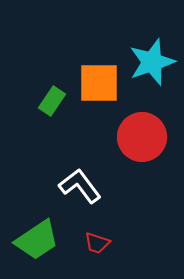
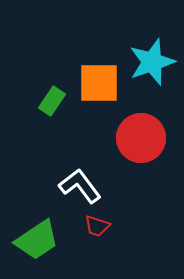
red circle: moved 1 px left, 1 px down
red trapezoid: moved 17 px up
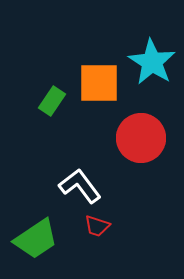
cyan star: rotated 21 degrees counterclockwise
green trapezoid: moved 1 px left, 1 px up
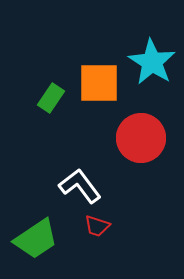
green rectangle: moved 1 px left, 3 px up
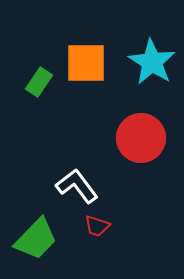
orange square: moved 13 px left, 20 px up
green rectangle: moved 12 px left, 16 px up
white L-shape: moved 3 px left
green trapezoid: rotated 12 degrees counterclockwise
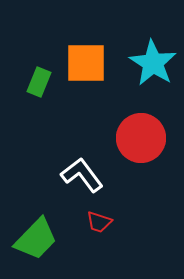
cyan star: moved 1 px right, 1 px down
green rectangle: rotated 12 degrees counterclockwise
white L-shape: moved 5 px right, 11 px up
red trapezoid: moved 2 px right, 4 px up
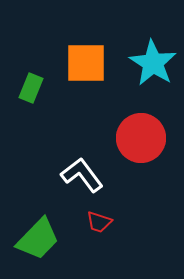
green rectangle: moved 8 px left, 6 px down
green trapezoid: moved 2 px right
